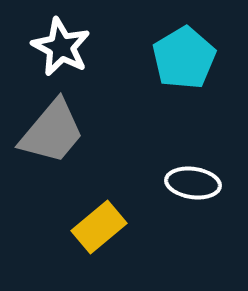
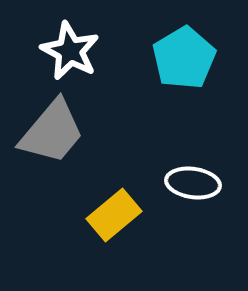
white star: moved 9 px right, 4 px down
yellow rectangle: moved 15 px right, 12 px up
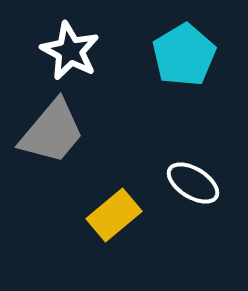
cyan pentagon: moved 3 px up
white ellipse: rotated 24 degrees clockwise
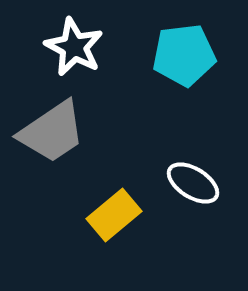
white star: moved 4 px right, 4 px up
cyan pentagon: rotated 24 degrees clockwise
gray trapezoid: rotated 16 degrees clockwise
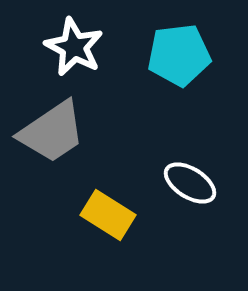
cyan pentagon: moved 5 px left
white ellipse: moved 3 px left
yellow rectangle: moved 6 px left; rotated 72 degrees clockwise
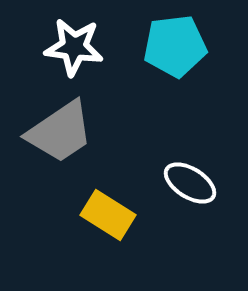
white star: rotated 20 degrees counterclockwise
cyan pentagon: moved 4 px left, 9 px up
gray trapezoid: moved 8 px right
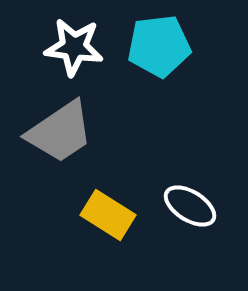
cyan pentagon: moved 16 px left
white ellipse: moved 23 px down
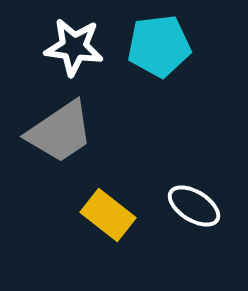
white ellipse: moved 4 px right
yellow rectangle: rotated 6 degrees clockwise
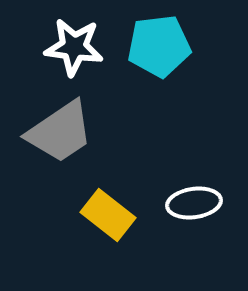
white ellipse: moved 3 px up; rotated 40 degrees counterclockwise
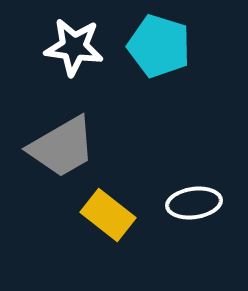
cyan pentagon: rotated 24 degrees clockwise
gray trapezoid: moved 2 px right, 15 px down; rotated 4 degrees clockwise
